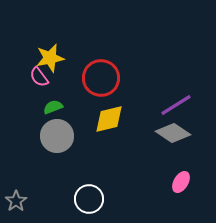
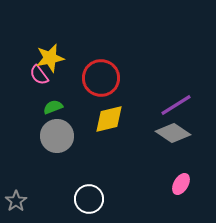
pink semicircle: moved 2 px up
pink ellipse: moved 2 px down
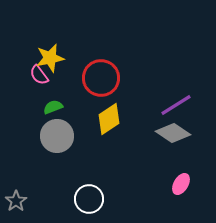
yellow diamond: rotated 20 degrees counterclockwise
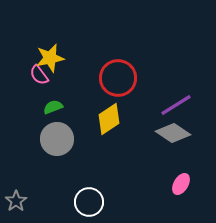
red circle: moved 17 px right
gray circle: moved 3 px down
white circle: moved 3 px down
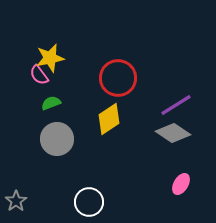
green semicircle: moved 2 px left, 4 px up
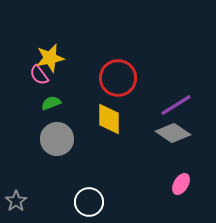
yellow diamond: rotated 56 degrees counterclockwise
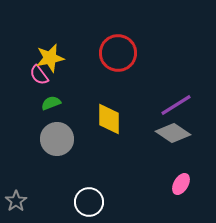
red circle: moved 25 px up
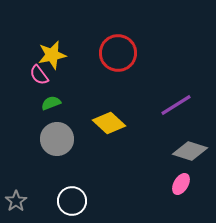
yellow star: moved 2 px right, 3 px up
yellow diamond: moved 4 px down; rotated 48 degrees counterclockwise
gray diamond: moved 17 px right, 18 px down; rotated 16 degrees counterclockwise
white circle: moved 17 px left, 1 px up
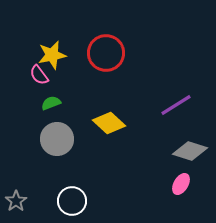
red circle: moved 12 px left
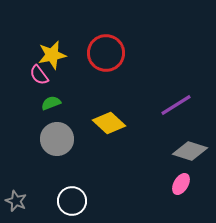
gray star: rotated 15 degrees counterclockwise
